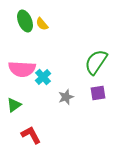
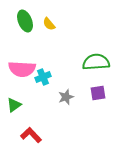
yellow semicircle: moved 7 px right
green semicircle: rotated 52 degrees clockwise
cyan cross: rotated 21 degrees clockwise
red L-shape: rotated 15 degrees counterclockwise
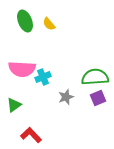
green semicircle: moved 1 px left, 15 px down
purple square: moved 5 px down; rotated 14 degrees counterclockwise
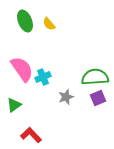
pink semicircle: rotated 128 degrees counterclockwise
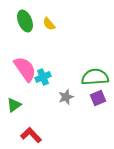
pink semicircle: moved 3 px right
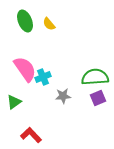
gray star: moved 3 px left, 1 px up; rotated 14 degrees clockwise
green triangle: moved 3 px up
